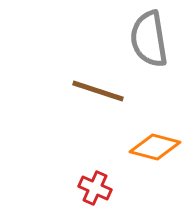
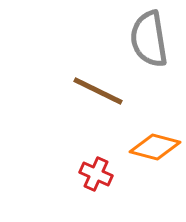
brown line: rotated 8 degrees clockwise
red cross: moved 1 px right, 14 px up
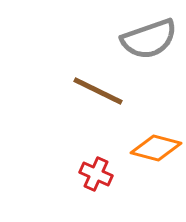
gray semicircle: rotated 100 degrees counterclockwise
orange diamond: moved 1 px right, 1 px down
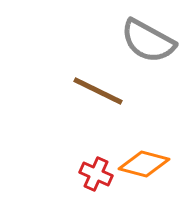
gray semicircle: moved 1 px left, 2 px down; rotated 48 degrees clockwise
orange diamond: moved 12 px left, 16 px down
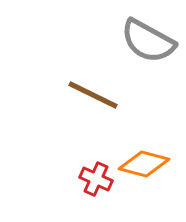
brown line: moved 5 px left, 4 px down
red cross: moved 5 px down
